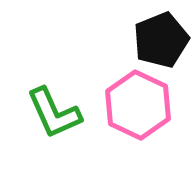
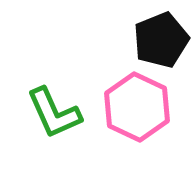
pink hexagon: moved 1 px left, 2 px down
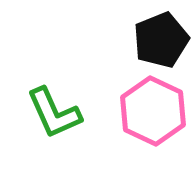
pink hexagon: moved 16 px right, 4 px down
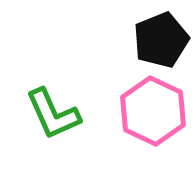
green L-shape: moved 1 px left, 1 px down
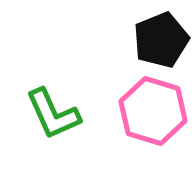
pink hexagon: rotated 8 degrees counterclockwise
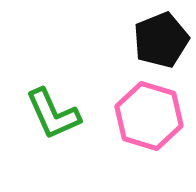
pink hexagon: moved 4 px left, 5 px down
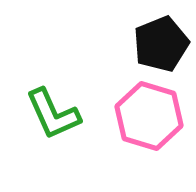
black pentagon: moved 4 px down
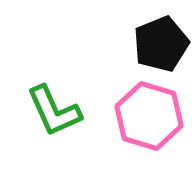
green L-shape: moved 1 px right, 3 px up
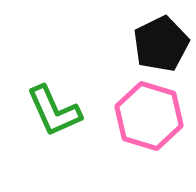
black pentagon: rotated 4 degrees counterclockwise
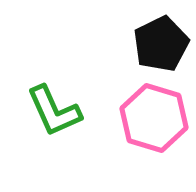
pink hexagon: moved 5 px right, 2 px down
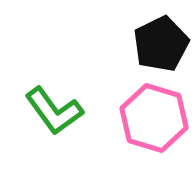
green L-shape: rotated 12 degrees counterclockwise
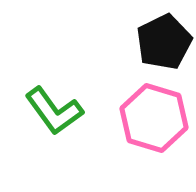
black pentagon: moved 3 px right, 2 px up
